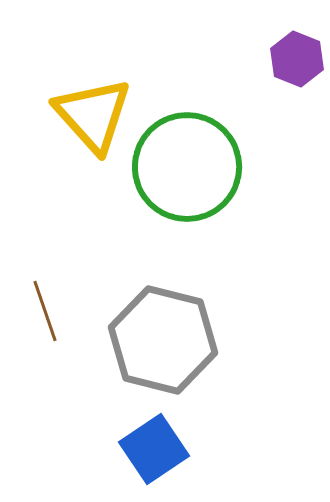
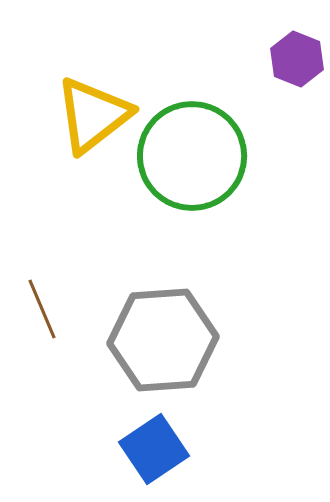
yellow triangle: rotated 34 degrees clockwise
green circle: moved 5 px right, 11 px up
brown line: moved 3 px left, 2 px up; rotated 4 degrees counterclockwise
gray hexagon: rotated 18 degrees counterclockwise
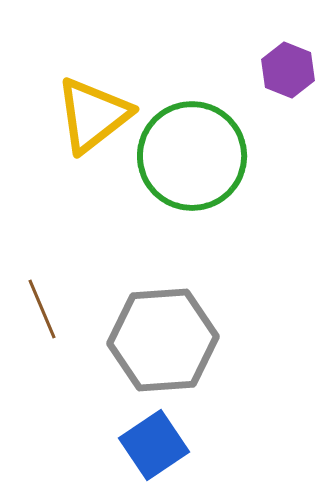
purple hexagon: moved 9 px left, 11 px down
blue square: moved 4 px up
